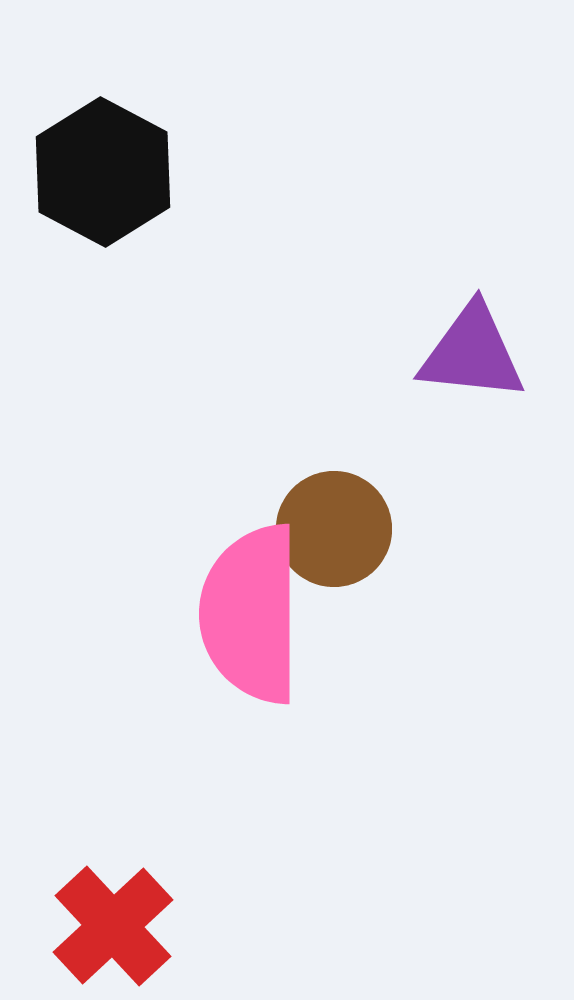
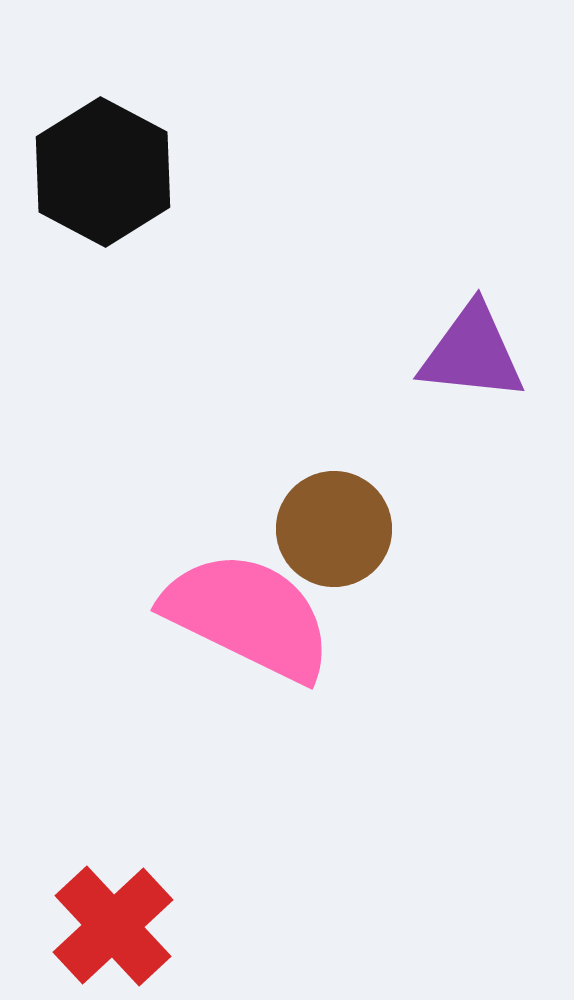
pink semicircle: moved 3 px left, 2 px down; rotated 116 degrees clockwise
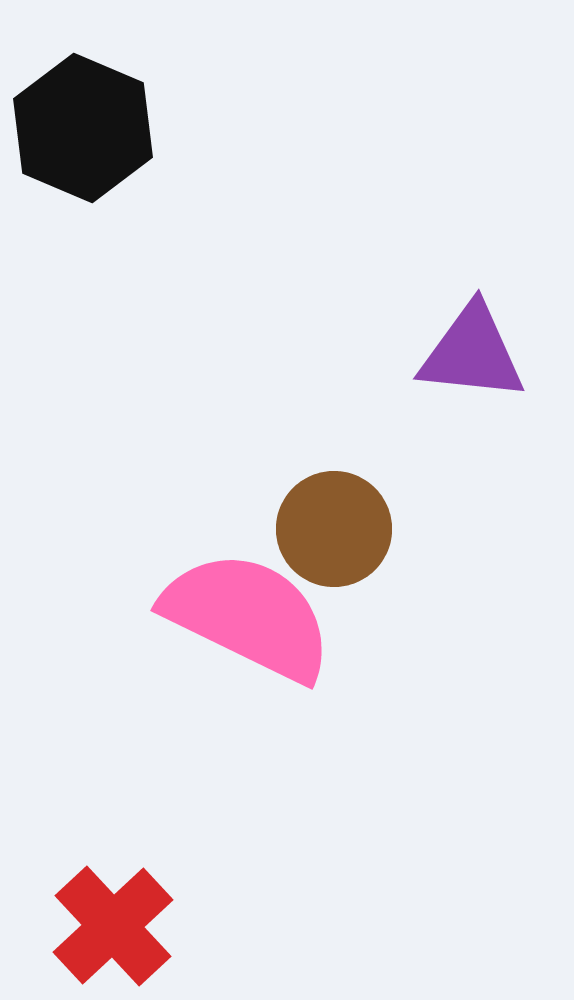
black hexagon: moved 20 px left, 44 px up; rotated 5 degrees counterclockwise
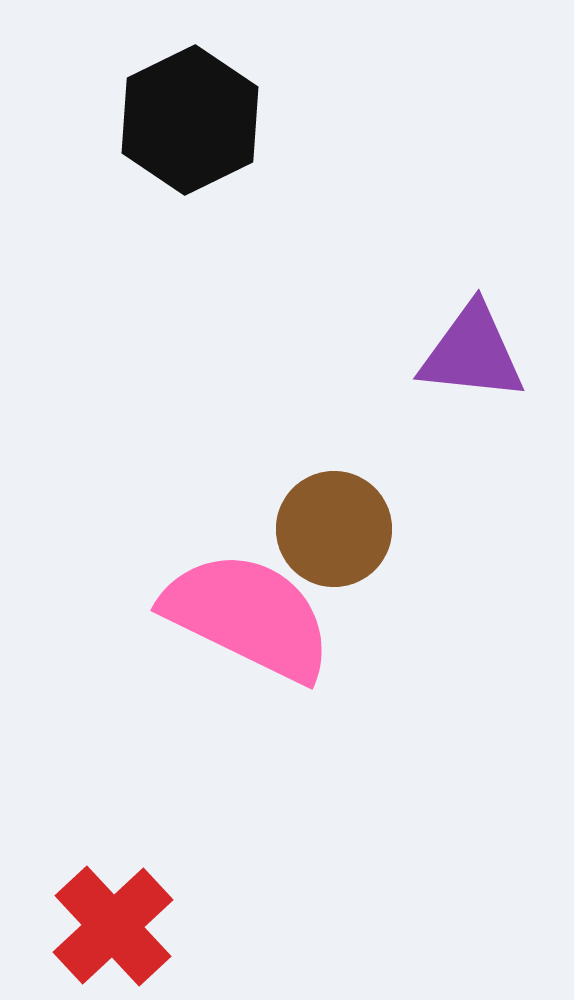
black hexagon: moved 107 px right, 8 px up; rotated 11 degrees clockwise
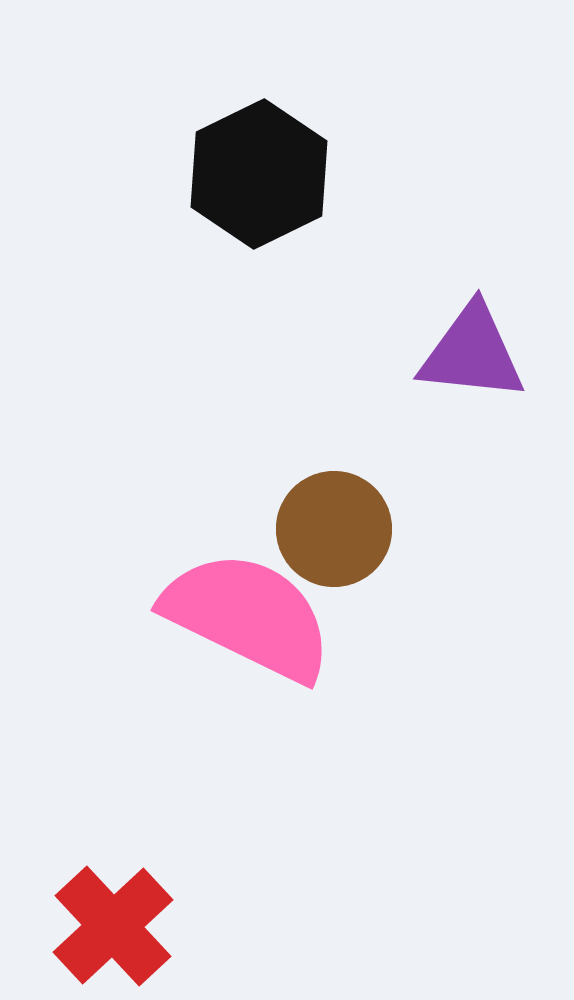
black hexagon: moved 69 px right, 54 px down
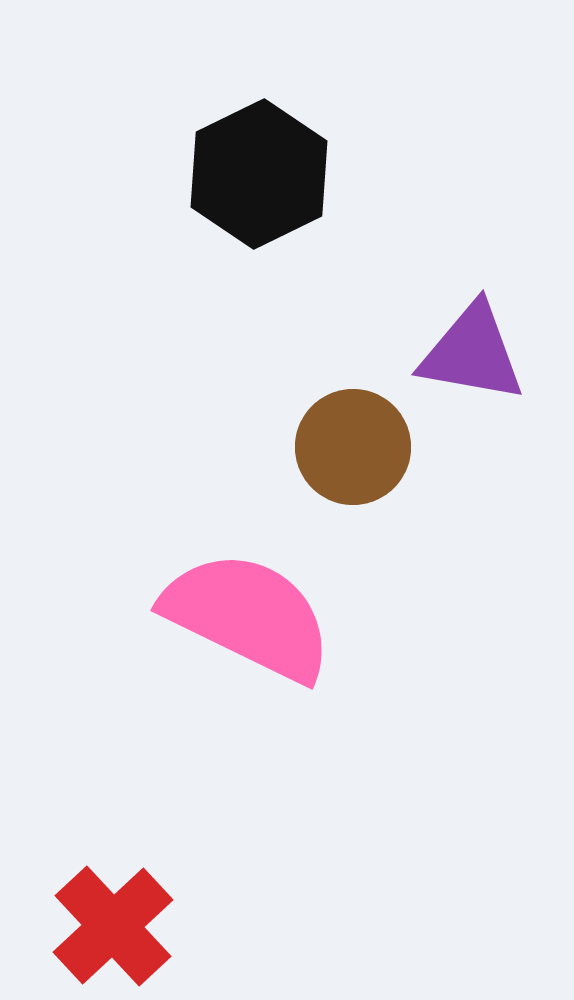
purple triangle: rotated 4 degrees clockwise
brown circle: moved 19 px right, 82 px up
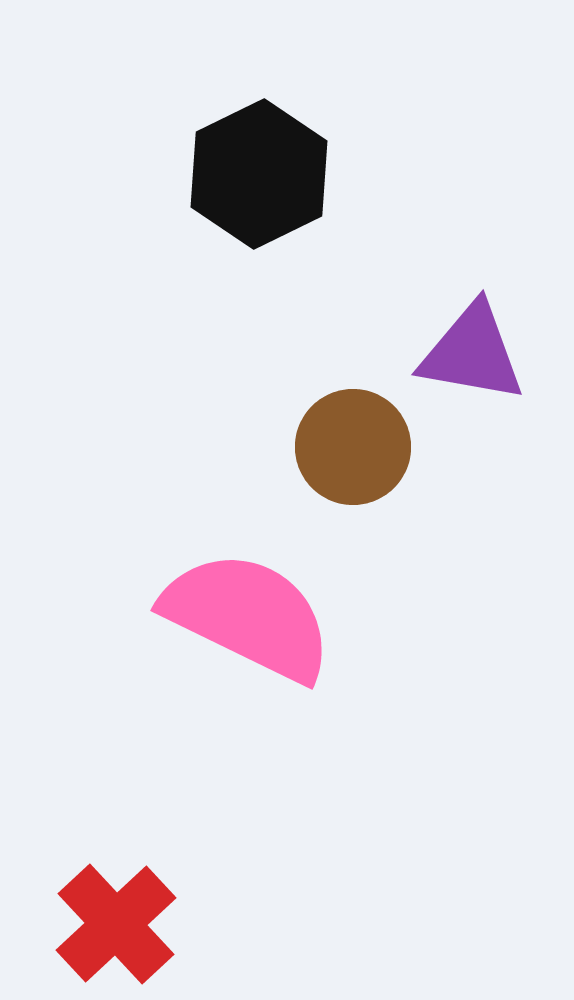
red cross: moved 3 px right, 2 px up
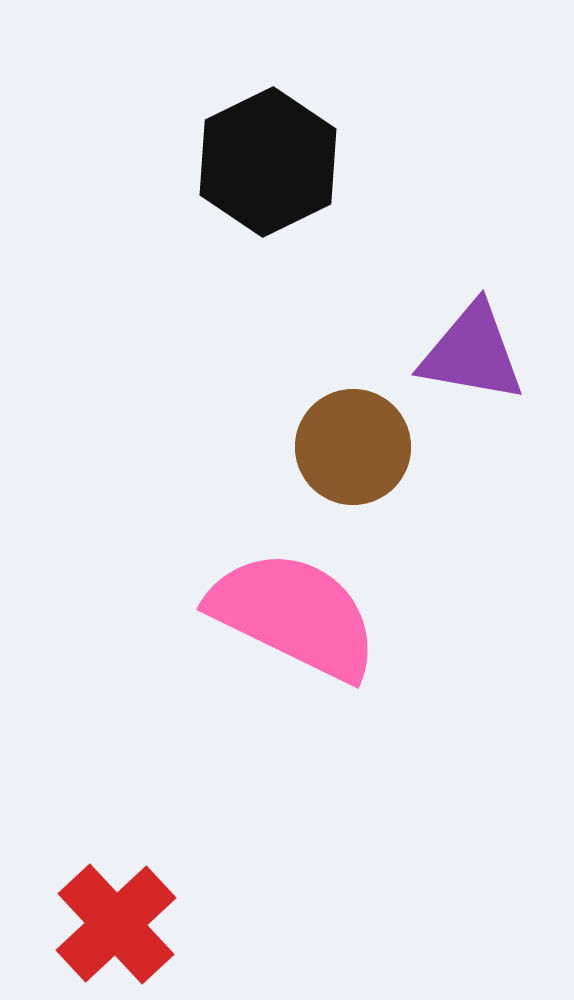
black hexagon: moved 9 px right, 12 px up
pink semicircle: moved 46 px right, 1 px up
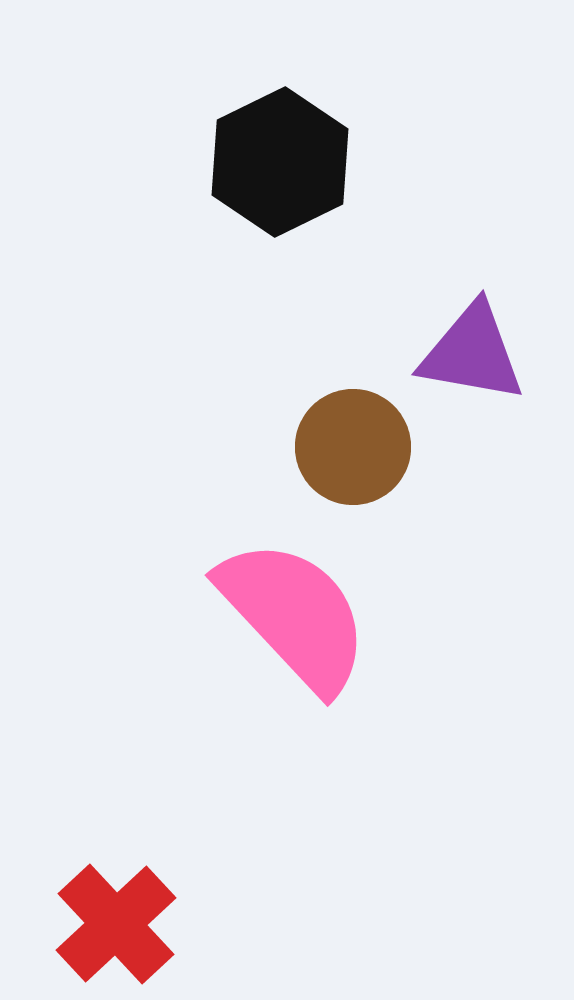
black hexagon: moved 12 px right
pink semicircle: rotated 21 degrees clockwise
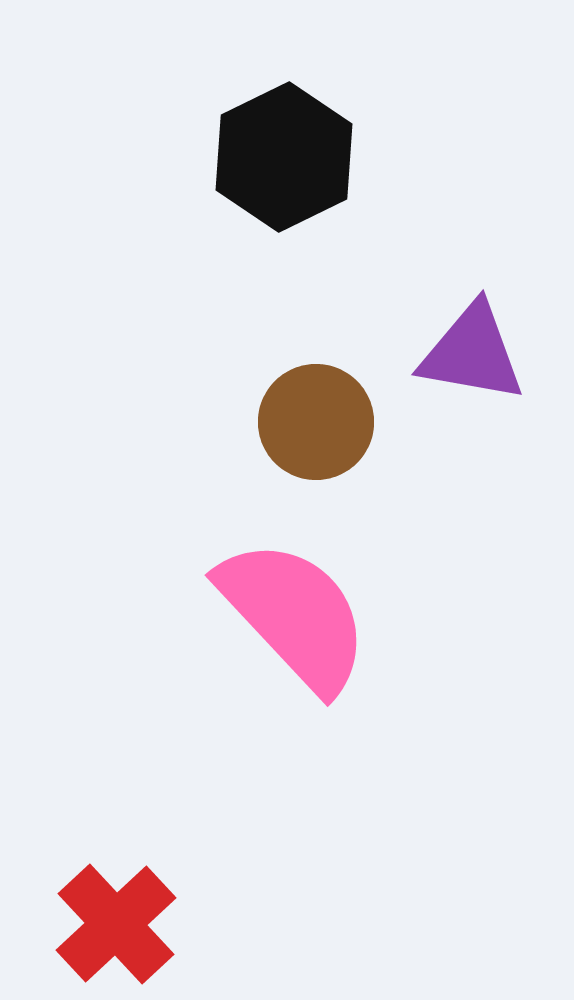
black hexagon: moved 4 px right, 5 px up
brown circle: moved 37 px left, 25 px up
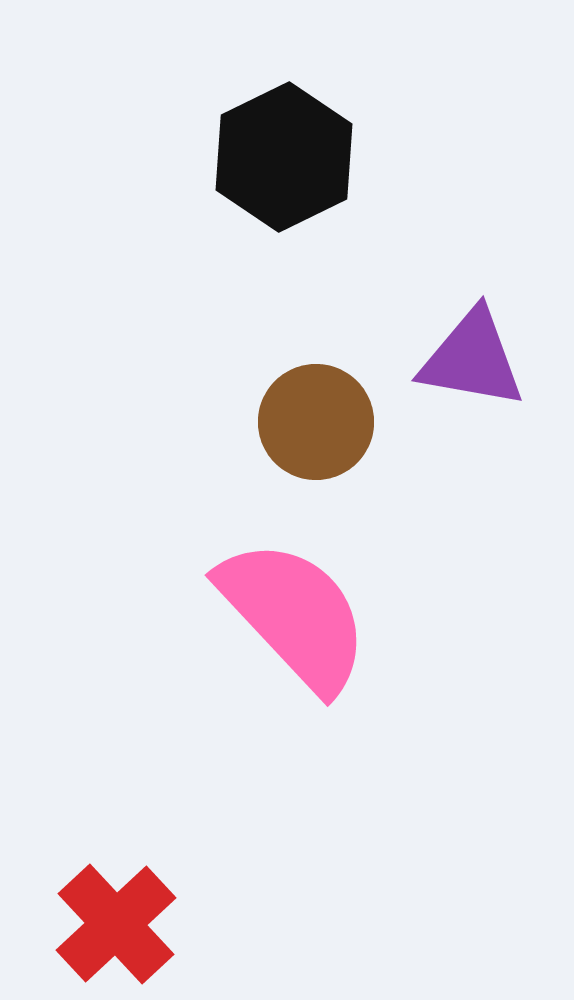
purple triangle: moved 6 px down
